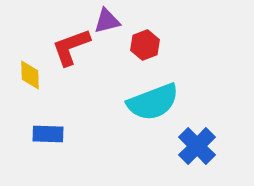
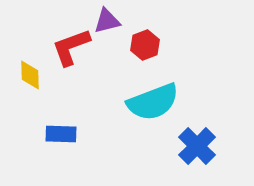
blue rectangle: moved 13 px right
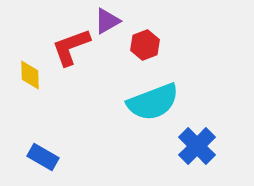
purple triangle: rotated 16 degrees counterclockwise
blue rectangle: moved 18 px left, 23 px down; rotated 28 degrees clockwise
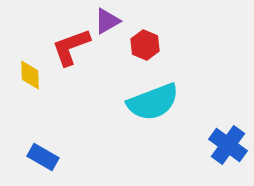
red hexagon: rotated 16 degrees counterclockwise
blue cross: moved 31 px right, 1 px up; rotated 9 degrees counterclockwise
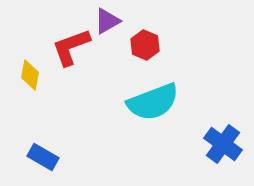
yellow diamond: rotated 12 degrees clockwise
blue cross: moved 5 px left, 1 px up
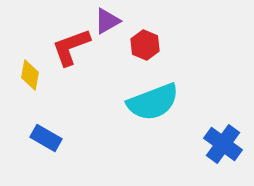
blue rectangle: moved 3 px right, 19 px up
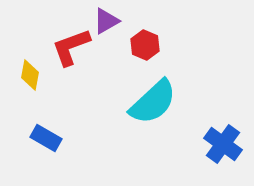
purple triangle: moved 1 px left
cyan semicircle: rotated 22 degrees counterclockwise
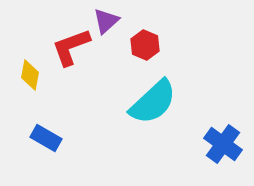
purple triangle: rotated 12 degrees counterclockwise
